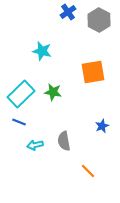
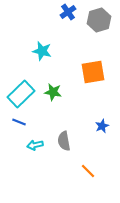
gray hexagon: rotated 15 degrees clockwise
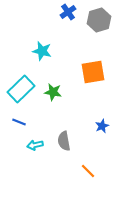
cyan rectangle: moved 5 px up
